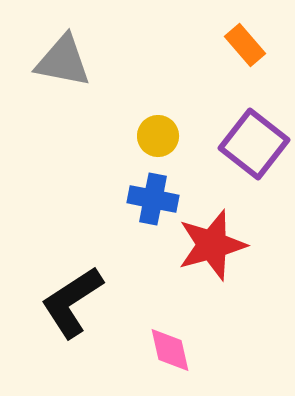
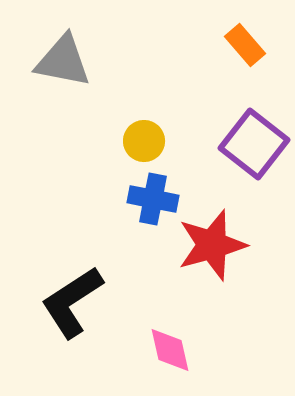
yellow circle: moved 14 px left, 5 px down
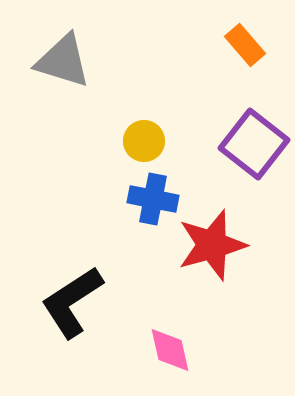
gray triangle: rotated 6 degrees clockwise
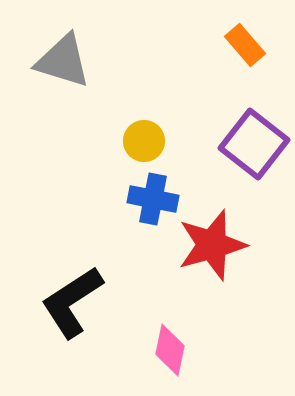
pink diamond: rotated 24 degrees clockwise
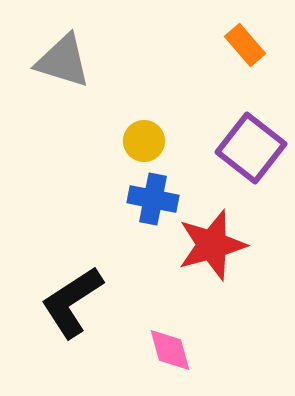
purple square: moved 3 px left, 4 px down
pink diamond: rotated 27 degrees counterclockwise
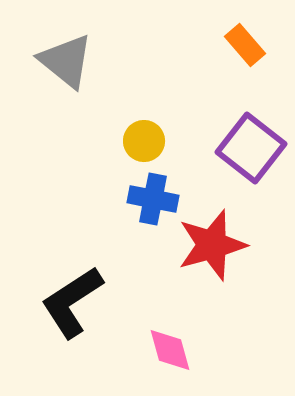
gray triangle: moved 3 px right; rotated 22 degrees clockwise
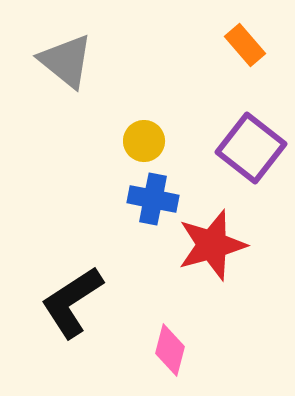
pink diamond: rotated 30 degrees clockwise
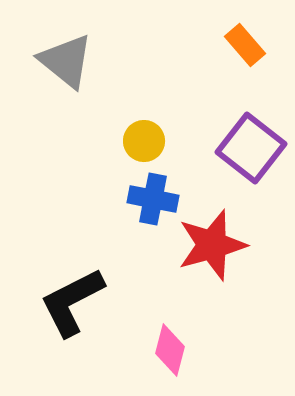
black L-shape: rotated 6 degrees clockwise
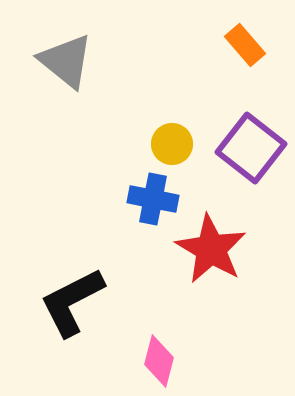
yellow circle: moved 28 px right, 3 px down
red star: moved 1 px left, 4 px down; rotated 26 degrees counterclockwise
pink diamond: moved 11 px left, 11 px down
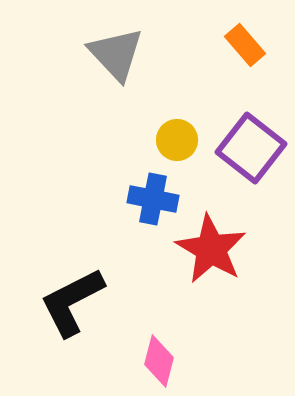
gray triangle: moved 50 px right, 7 px up; rotated 8 degrees clockwise
yellow circle: moved 5 px right, 4 px up
